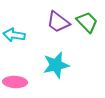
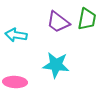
green trapezoid: moved 3 px up; rotated 55 degrees clockwise
cyan arrow: moved 2 px right
cyan star: rotated 20 degrees clockwise
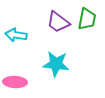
cyan star: moved 1 px up
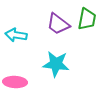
purple trapezoid: moved 2 px down
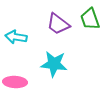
green trapezoid: moved 3 px right; rotated 150 degrees clockwise
cyan arrow: moved 2 px down
cyan star: moved 2 px left
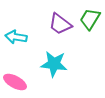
green trapezoid: rotated 50 degrees clockwise
purple trapezoid: moved 2 px right
pink ellipse: rotated 25 degrees clockwise
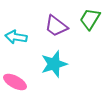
purple trapezoid: moved 4 px left, 2 px down
cyan star: rotated 24 degrees counterclockwise
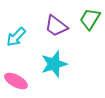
cyan arrow: rotated 55 degrees counterclockwise
pink ellipse: moved 1 px right, 1 px up
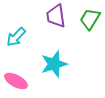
purple trapezoid: moved 10 px up; rotated 45 degrees clockwise
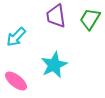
cyan star: moved 1 px down; rotated 8 degrees counterclockwise
pink ellipse: rotated 10 degrees clockwise
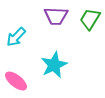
purple trapezoid: rotated 80 degrees counterclockwise
